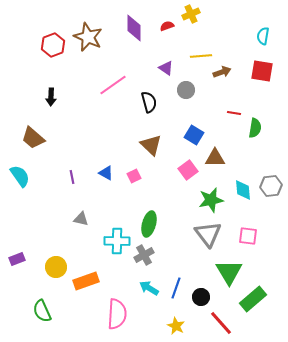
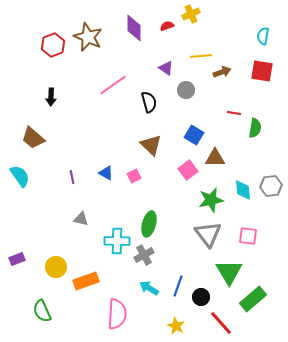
blue line at (176, 288): moved 2 px right, 2 px up
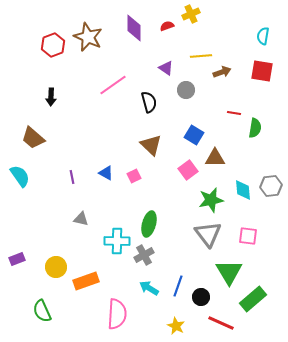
red line at (221, 323): rotated 24 degrees counterclockwise
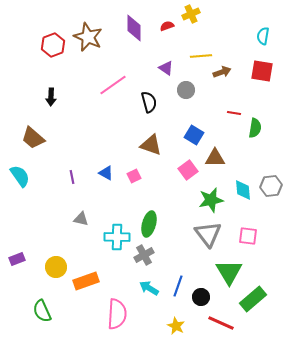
brown triangle at (151, 145): rotated 25 degrees counterclockwise
cyan cross at (117, 241): moved 4 px up
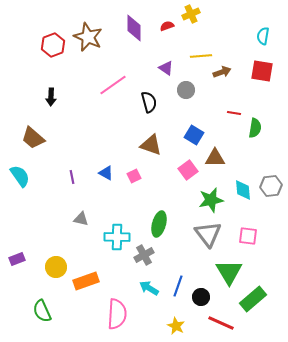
green ellipse at (149, 224): moved 10 px right
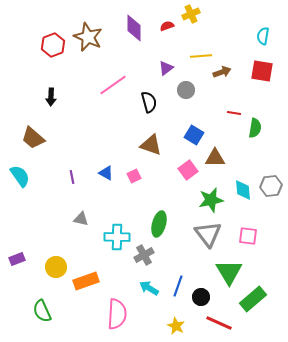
purple triangle at (166, 68): rotated 49 degrees clockwise
red line at (221, 323): moved 2 px left
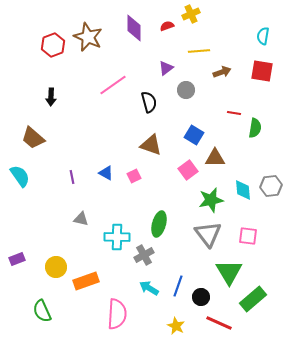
yellow line at (201, 56): moved 2 px left, 5 px up
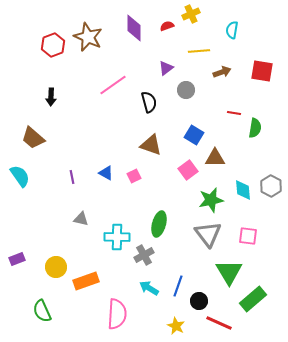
cyan semicircle at (263, 36): moved 31 px left, 6 px up
gray hexagon at (271, 186): rotated 25 degrees counterclockwise
black circle at (201, 297): moved 2 px left, 4 px down
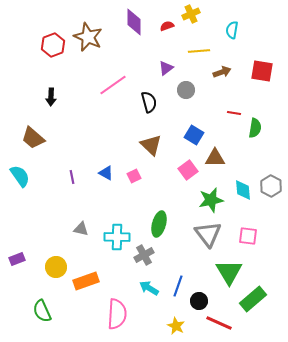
purple diamond at (134, 28): moved 6 px up
brown triangle at (151, 145): rotated 25 degrees clockwise
gray triangle at (81, 219): moved 10 px down
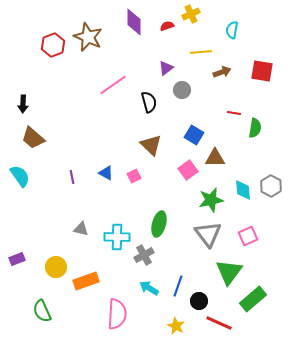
yellow line at (199, 51): moved 2 px right, 1 px down
gray circle at (186, 90): moved 4 px left
black arrow at (51, 97): moved 28 px left, 7 px down
pink square at (248, 236): rotated 30 degrees counterclockwise
green triangle at (229, 272): rotated 8 degrees clockwise
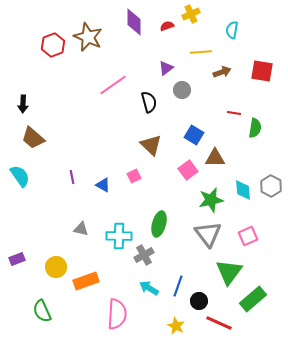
blue triangle at (106, 173): moved 3 px left, 12 px down
cyan cross at (117, 237): moved 2 px right, 1 px up
